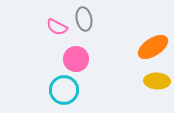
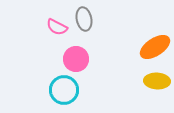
orange ellipse: moved 2 px right
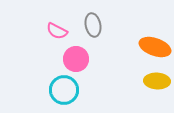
gray ellipse: moved 9 px right, 6 px down
pink semicircle: moved 4 px down
orange ellipse: rotated 52 degrees clockwise
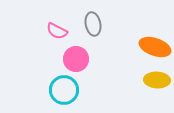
gray ellipse: moved 1 px up
yellow ellipse: moved 1 px up
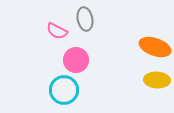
gray ellipse: moved 8 px left, 5 px up
pink circle: moved 1 px down
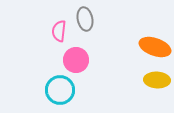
pink semicircle: moved 2 px right; rotated 70 degrees clockwise
cyan circle: moved 4 px left
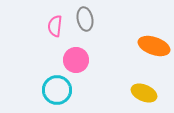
pink semicircle: moved 4 px left, 5 px up
orange ellipse: moved 1 px left, 1 px up
yellow ellipse: moved 13 px left, 13 px down; rotated 20 degrees clockwise
cyan circle: moved 3 px left
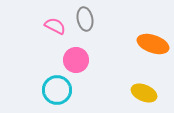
pink semicircle: rotated 110 degrees clockwise
orange ellipse: moved 1 px left, 2 px up
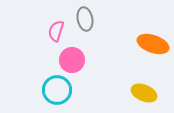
pink semicircle: moved 1 px right, 5 px down; rotated 100 degrees counterclockwise
pink circle: moved 4 px left
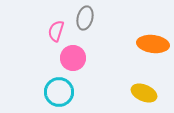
gray ellipse: moved 1 px up; rotated 25 degrees clockwise
orange ellipse: rotated 12 degrees counterclockwise
pink circle: moved 1 px right, 2 px up
cyan circle: moved 2 px right, 2 px down
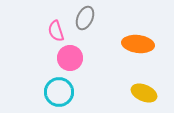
gray ellipse: rotated 10 degrees clockwise
pink semicircle: rotated 35 degrees counterclockwise
orange ellipse: moved 15 px left
pink circle: moved 3 px left
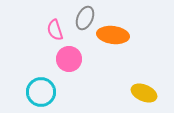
pink semicircle: moved 1 px left, 1 px up
orange ellipse: moved 25 px left, 9 px up
pink circle: moved 1 px left, 1 px down
cyan circle: moved 18 px left
